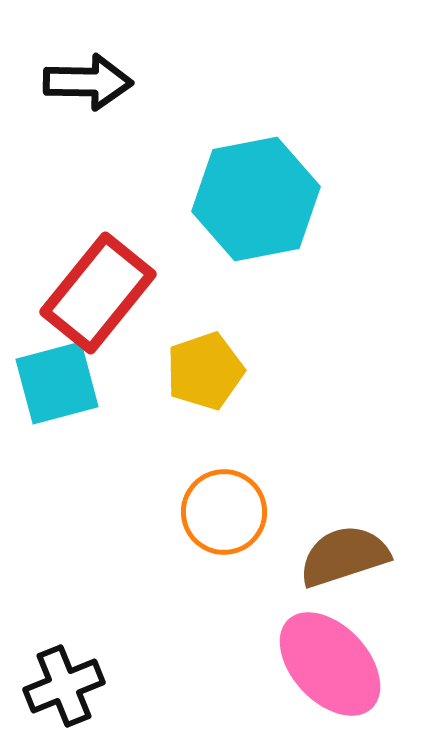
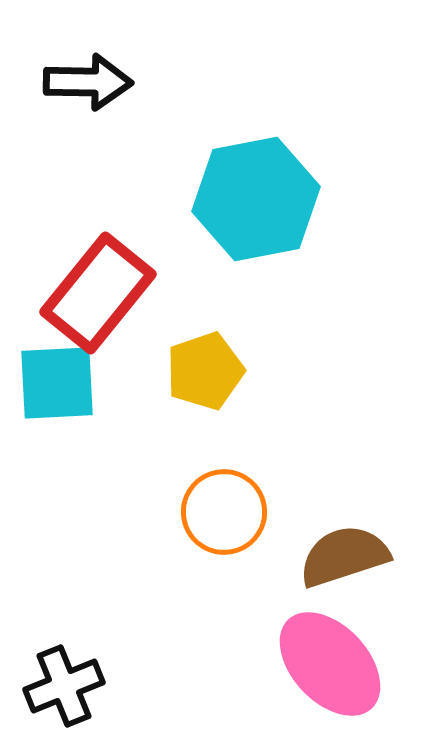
cyan square: rotated 12 degrees clockwise
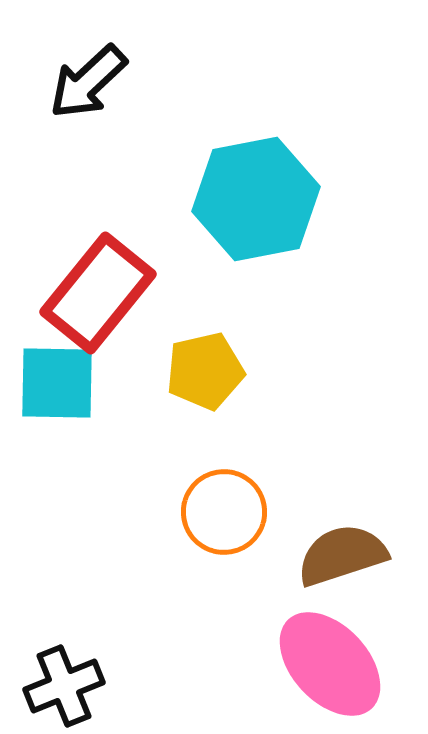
black arrow: rotated 136 degrees clockwise
yellow pentagon: rotated 6 degrees clockwise
cyan square: rotated 4 degrees clockwise
brown semicircle: moved 2 px left, 1 px up
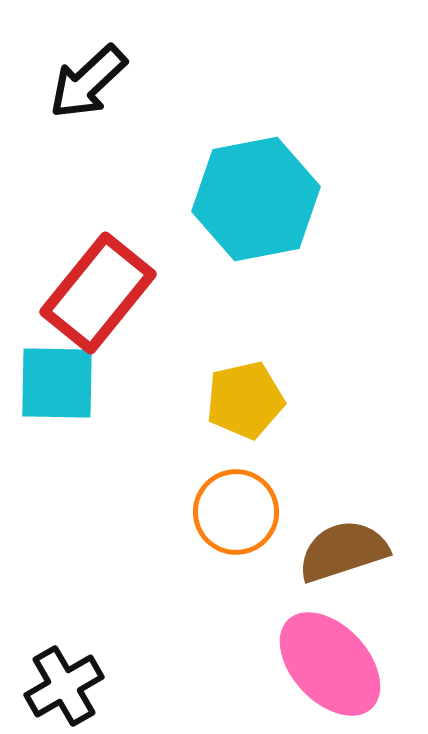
yellow pentagon: moved 40 px right, 29 px down
orange circle: moved 12 px right
brown semicircle: moved 1 px right, 4 px up
black cross: rotated 8 degrees counterclockwise
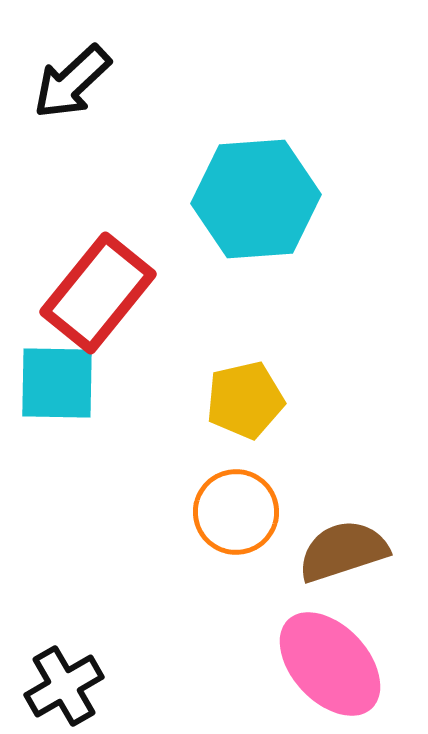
black arrow: moved 16 px left
cyan hexagon: rotated 7 degrees clockwise
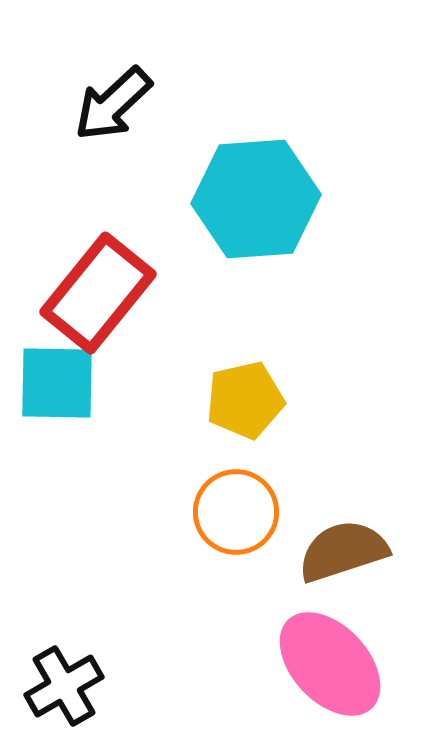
black arrow: moved 41 px right, 22 px down
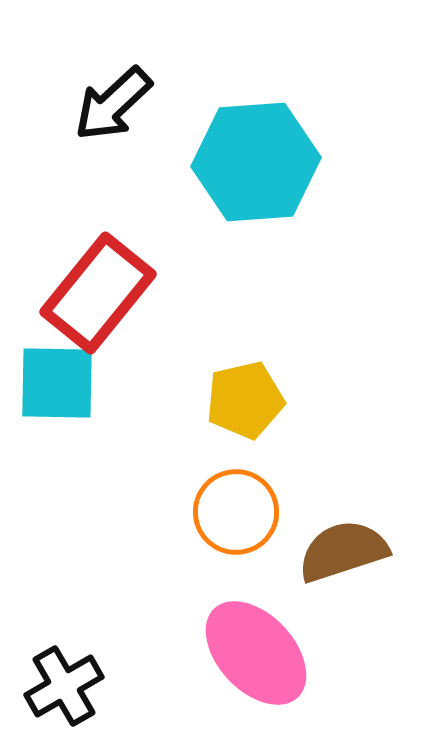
cyan hexagon: moved 37 px up
pink ellipse: moved 74 px left, 11 px up
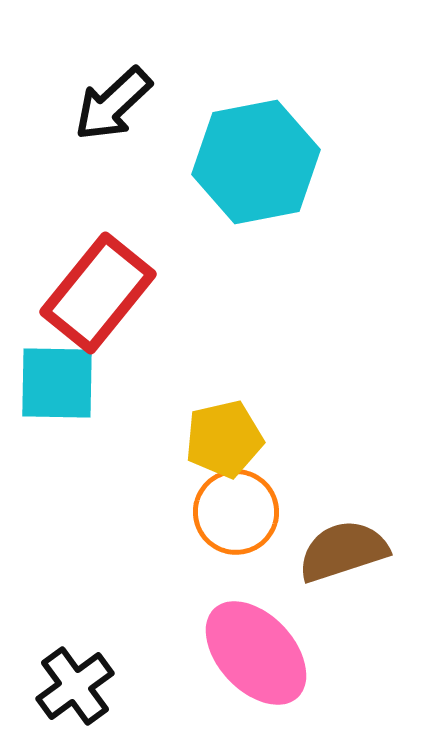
cyan hexagon: rotated 7 degrees counterclockwise
yellow pentagon: moved 21 px left, 39 px down
black cross: moved 11 px right; rotated 6 degrees counterclockwise
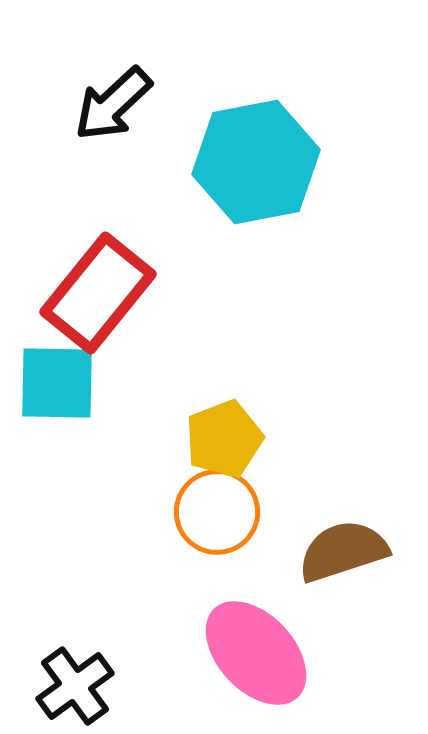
yellow pentagon: rotated 8 degrees counterclockwise
orange circle: moved 19 px left
